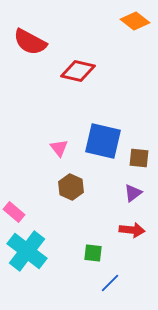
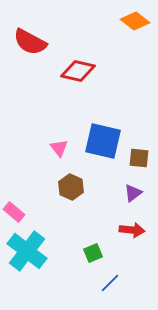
green square: rotated 30 degrees counterclockwise
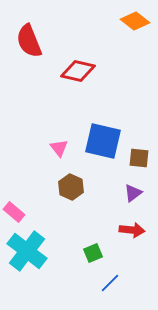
red semicircle: moved 1 px left, 1 px up; rotated 40 degrees clockwise
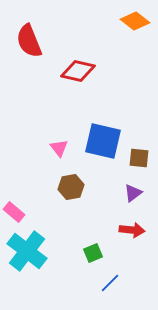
brown hexagon: rotated 25 degrees clockwise
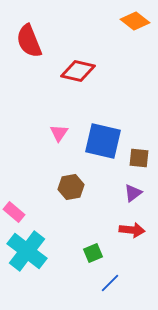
pink triangle: moved 15 px up; rotated 12 degrees clockwise
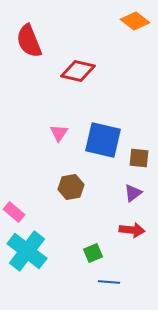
blue square: moved 1 px up
blue line: moved 1 px left, 1 px up; rotated 50 degrees clockwise
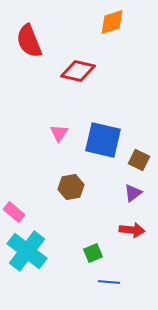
orange diamond: moved 23 px left, 1 px down; rotated 56 degrees counterclockwise
brown square: moved 2 px down; rotated 20 degrees clockwise
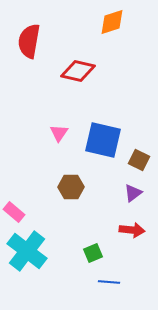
red semicircle: rotated 32 degrees clockwise
brown hexagon: rotated 10 degrees clockwise
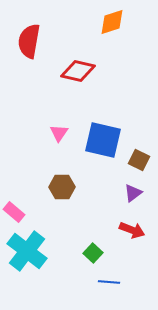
brown hexagon: moved 9 px left
red arrow: rotated 15 degrees clockwise
green square: rotated 24 degrees counterclockwise
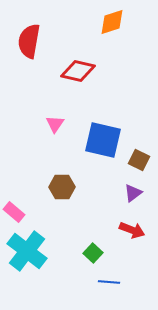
pink triangle: moved 4 px left, 9 px up
